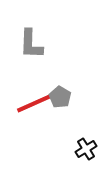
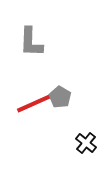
gray L-shape: moved 2 px up
black cross: moved 6 px up; rotated 20 degrees counterclockwise
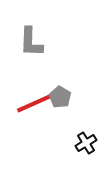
black cross: rotated 20 degrees clockwise
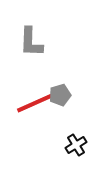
gray pentagon: moved 2 px up; rotated 25 degrees clockwise
black cross: moved 10 px left, 2 px down
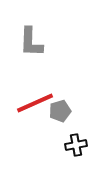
gray pentagon: moved 16 px down
black cross: rotated 20 degrees clockwise
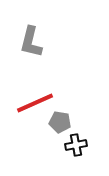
gray L-shape: rotated 12 degrees clockwise
gray pentagon: moved 11 px down; rotated 25 degrees clockwise
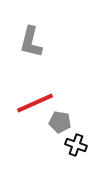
black cross: rotated 30 degrees clockwise
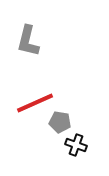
gray L-shape: moved 3 px left, 1 px up
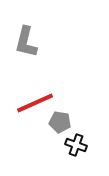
gray L-shape: moved 2 px left, 1 px down
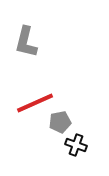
gray pentagon: rotated 20 degrees counterclockwise
